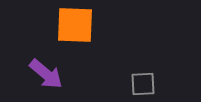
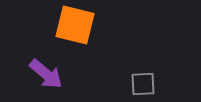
orange square: rotated 12 degrees clockwise
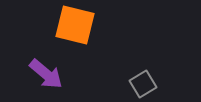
gray square: rotated 28 degrees counterclockwise
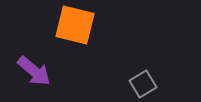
purple arrow: moved 12 px left, 3 px up
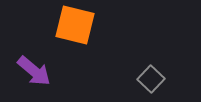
gray square: moved 8 px right, 5 px up; rotated 16 degrees counterclockwise
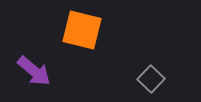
orange square: moved 7 px right, 5 px down
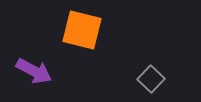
purple arrow: rotated 12 degrees counterclockwise
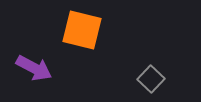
purple arrow: moved 3 px up
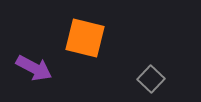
orange square: moved 3 px right, 8 px down
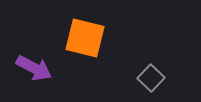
gray square: moved 1 px up
